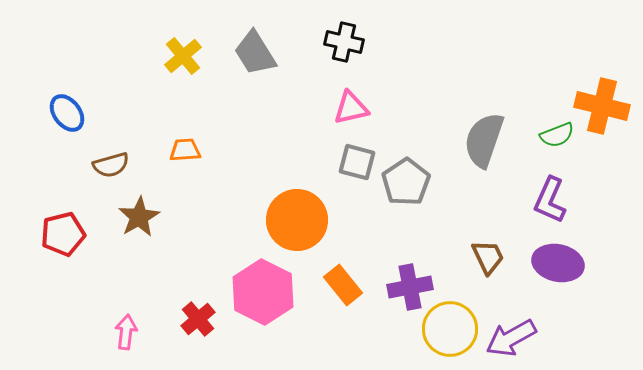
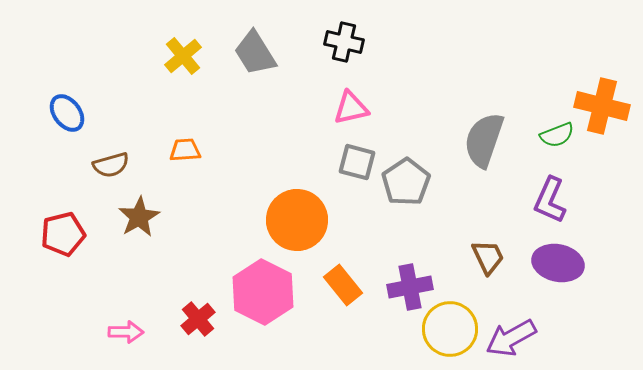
pink arrow: rotated 84 degrees clockwise
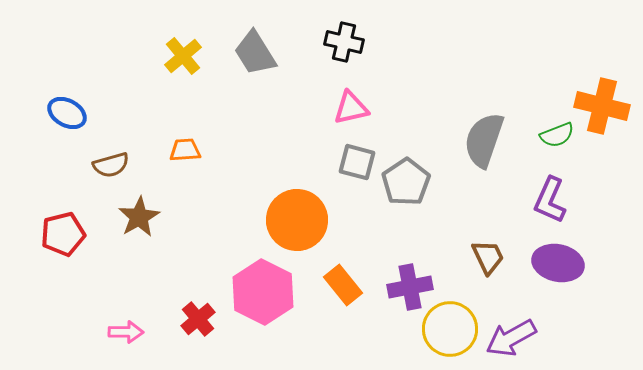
blue ellipse: rotated 24 degrees counterclockwise
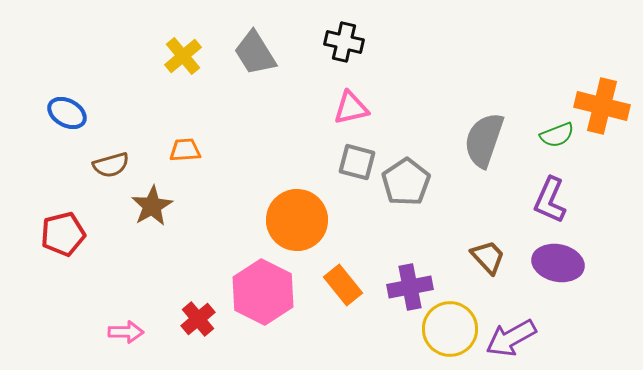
brown star: moved 13 px right, 11 px up
brown trapezoid: rotated 18 degrees counterclockwise
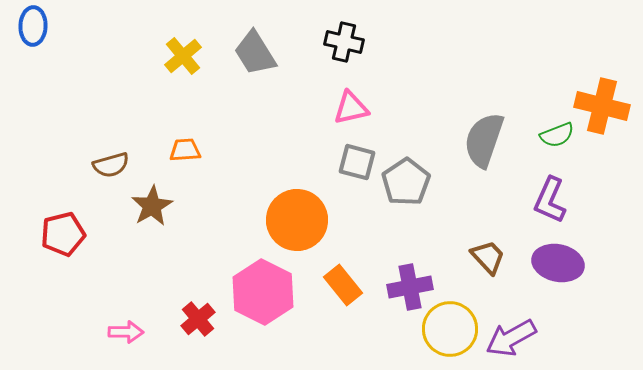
blue ellipse: moved 34 px left, 87 px up; rotated 63 degrees clockwise
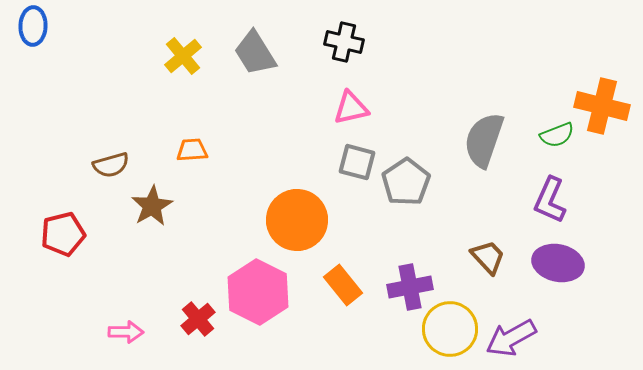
orange trapezoid: moved 7 px right
pink hexagon: moved 5 px left
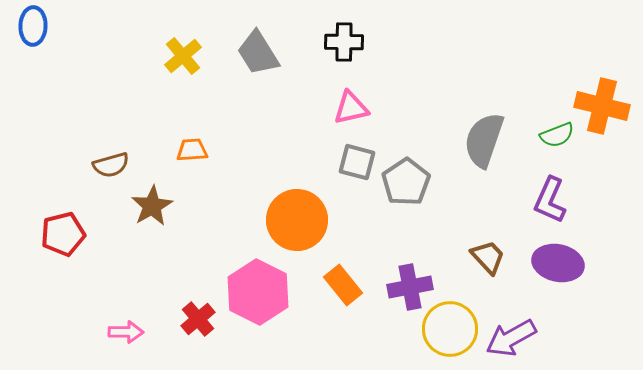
black cross: rotated 12 degrees counterclockwise
gray trapezoid: moved 3 px right
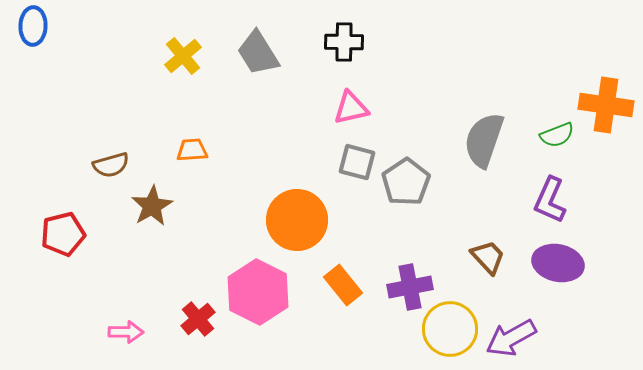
orange cross: moved 4 px right, 1 px up; rotated 6 degrees counterclockwise
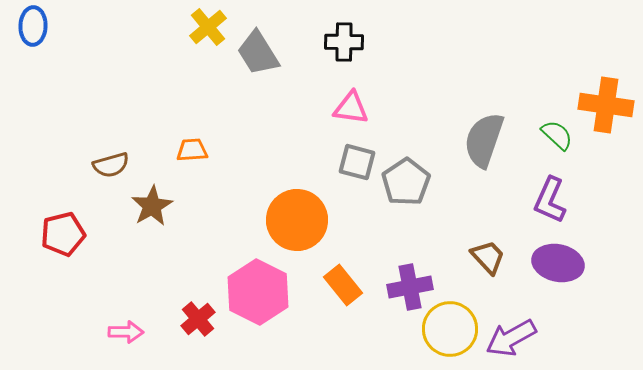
yellow cross: moved 25 px right, 29 px up
pink triangle: rotated 21 degrees clockwise
green semicircle: rotated 116 degrees counterclockwise
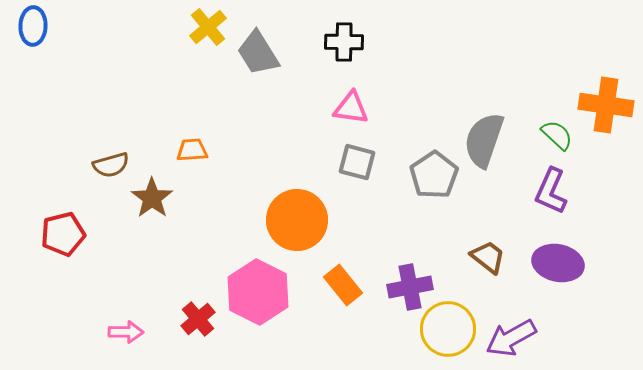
gray pentagon: moved 28 px right, 7 px up
purple L-shape: moved 1 px right, 9 px up
brown star: moved 8 px up; rotated 6 degrees counterclockwise
brown trapezoid: rotated 9 degrees counterclockwise
yellow circle: moved 2 px left
